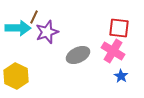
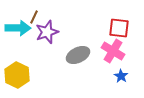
yellow hexagon: moved 1 px right, 1 px up
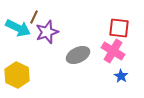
cyan arrow: rotated 25 degrees clockwise
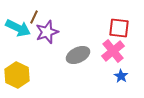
pink cross: rotated 20 degrees clockwise
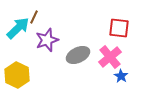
cyan arrow: rotated 70 degrees counterclockwise
purple star: moved 8 px down
pink cross: moved 3 px left, 6 px down
